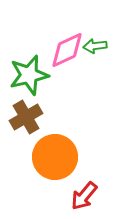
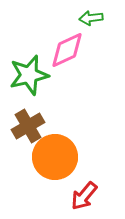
green arrow: moved 4 px left, 28 px up
brown cross: moved 2 px right, 9 px down
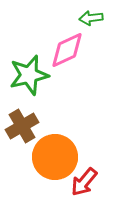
brown cross: moved 6 px left
red arrow: moved 14 px up
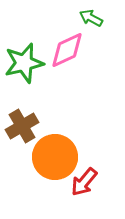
green arrow: rotated 35 degrees clockwise
green star: moved 5 px left, 12 px up
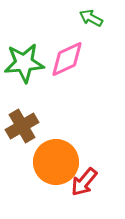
pink diamond: moved 9 px down
green star: rotated 9 degrees clockwise
orange circle: moved 1 px right, 5 px down
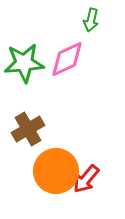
green arrow: moved 2 px down; rotated 105 degrees counterclockwise
brown cross: moved 6 px right, 3 px down
orange circle: moved 9 px down
red arrow: moved 2 px right, 3 px up
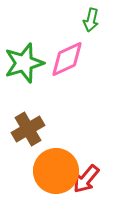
green star: rotated 12 degrees counterclockwise
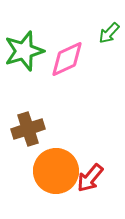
green arrow: moved 18 px right, 13 px down; rotated 30 degrees clockwise
green star: moved 12 px up
brown cross: rotated 12 degrees clockwise
red arrow: moved 4 px right, 1 px up
